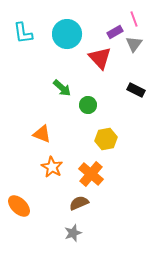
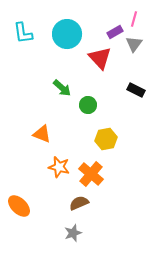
pink line: rotated 35 degrees clockwise
orange star: moved 7 px right; rotated 15 degrees counterclockwise
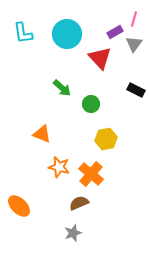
green circle: moved 3 px right, 1 px up
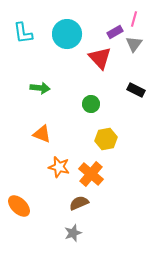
green arrow: moved 22 px left; rotated 36 degrees counterclockwise
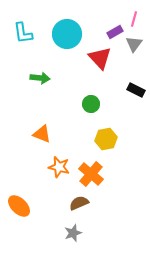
green arrow: moved 10 px up
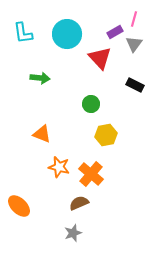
black rectangle: moved 1 px left, 5 px up
yellow hexagon: moved 4 px up
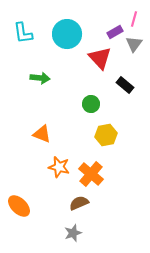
black rectangle: moved 10 px left; rotated 12 degrees clockwise
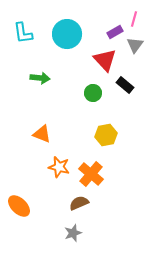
gray triangle: moved 1 px right, 1 px down
red triangle: moved 5 px right, 2 px down
green circle: moved 2 px right, 11 px up
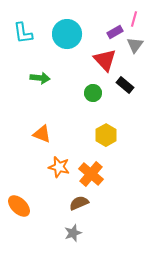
yellow hexagon: rotated 20 degrees counterclockwise
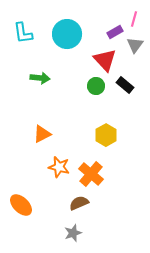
green circle: moved 3 px right, 7 px up
orange triangle: rotated 48 degrees counterclockwise
orange ellipse: moved 2 px right, 1 px up
